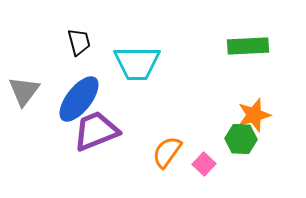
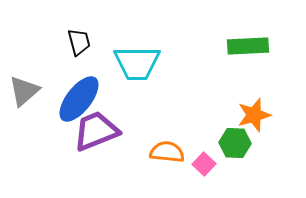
gray triangle: rotated 12 degrees clockwise
green hexagon: moved 6 px left, 4 px down
orange semicircle: rotated 60 degrees clockwise
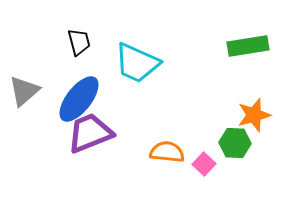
green rectangle: rotated 6 degrees counterclockwise
cyan trapezoid: rotated 24 degrees clockwise
purple trapezoid: moved 6 px left, 2 px down
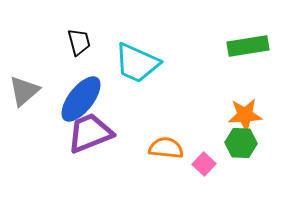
blue ellipse: moved 2 px right
orange star: moved 9 px left; rotated 12 degrees clockwise
green hexagon: moved 6 px right
orange semicircle: moved 1 px left, 4 px up
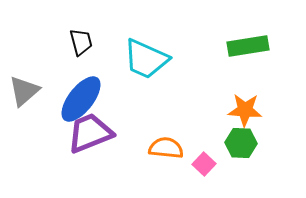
black trapezoid: moved 2 px right
cyan trapezoid: moved 9 px right, 4 px up
orange star: moved 5 px up; rotated 8 degrees clockwise
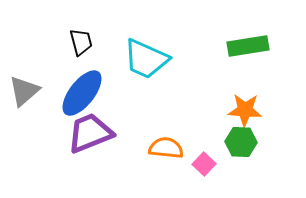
blue ellipse: moved 1 px right, 6 px up
green hexagon: moved 1 px up
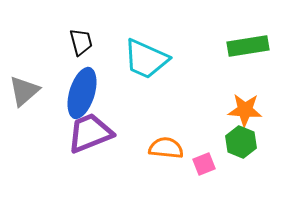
blue ellipse: rotated 21 degrees counterclockwise
green hexagon: rotated 20 degrees clockwise
pink square: rotated 25 degrees clockwise
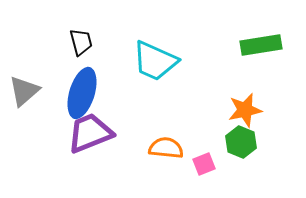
green rectangle: moved 13 px right, 1 px up
cyan trapezoid: moved 9 px right, 2 px down
orange star: rotated 16 degrees counterclockwise
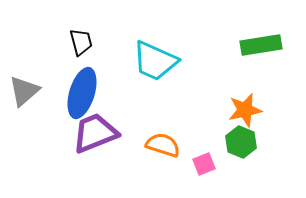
purple trapezoid: moved 5 px right
orange semicircle: moved 3 px left, 3 px up; rotated 12 degrees clockwise
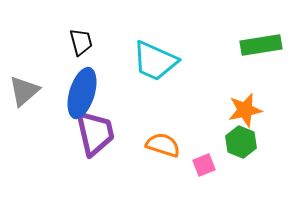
purple trapezoid: rotated 99 degrees clockwise
pink square: moved 1 px down
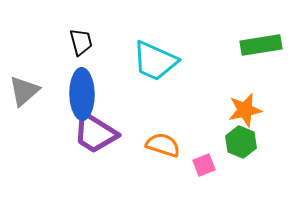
blue ellipse: moved 1 px down; rotated 18 degrees counterclockwise
purple trapezoid: rotated 135 degrees clockwise
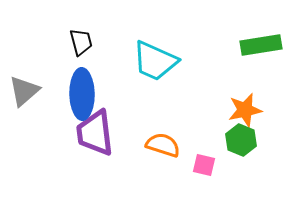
purple trapezoid: rotated 51 degrees clockwise
green hexagon: moved 2 px up
pink square: rotated 35 degrees clockwise
